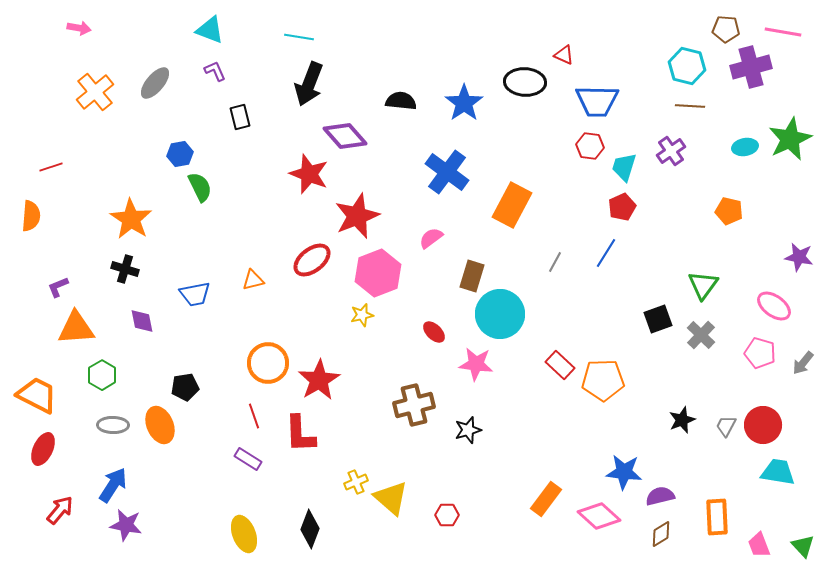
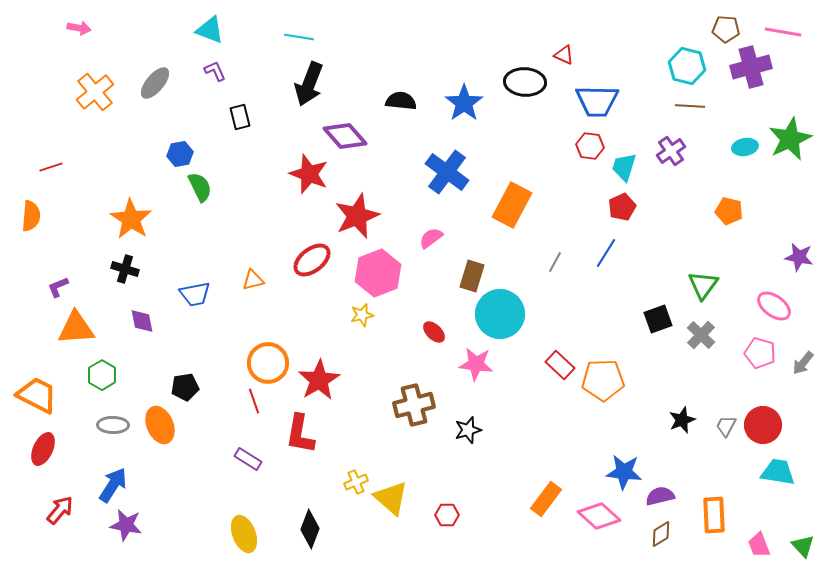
red line at (254, 416): moved 15 px up
red L-shape at (300, 434): rotated 12 degrees clockwise
orange rectangle at (717, 517): moved 3 px left, 2 px up
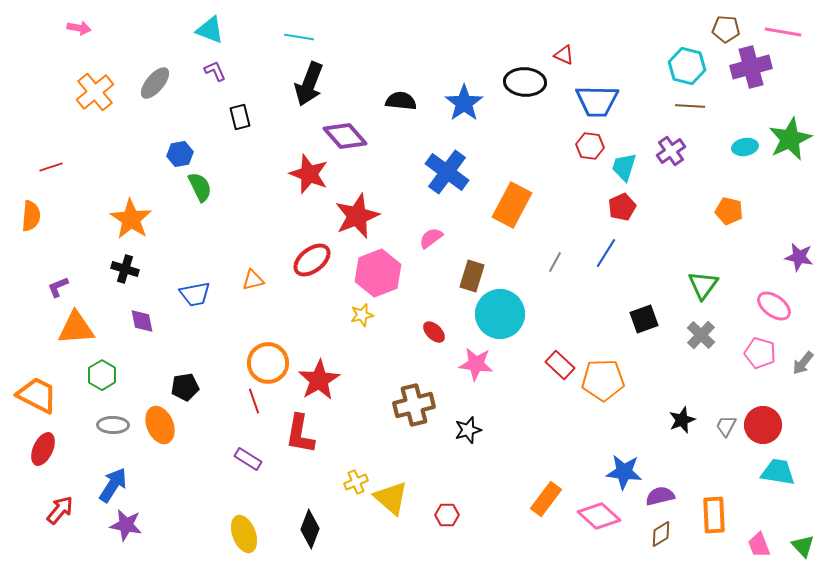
black square at (658, 319): moved 14 px left
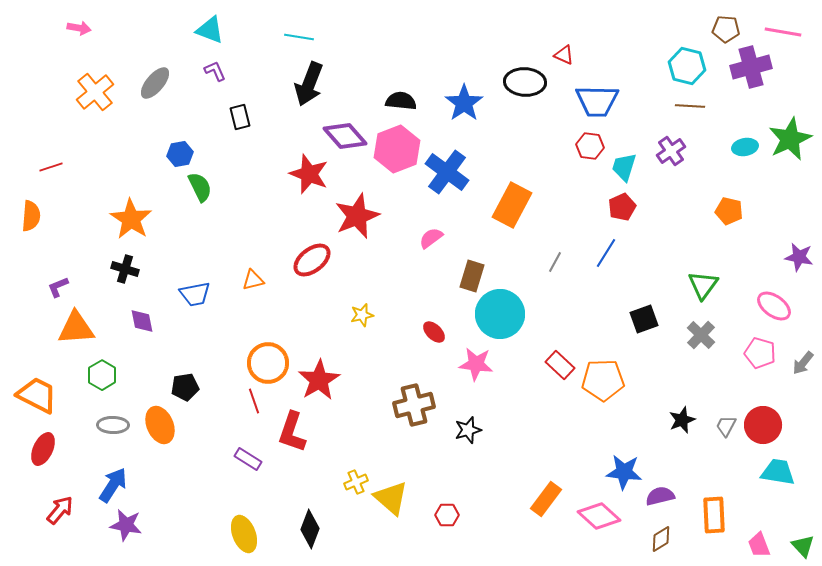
pink hexagon at (378, 273): moved 19 px right, 124 px up
red L-shape at (300, 434): moved 8 px left, 2 px up; rotated 9 degrees clockwise
brown diamond at (661, 534): moved 5 px down
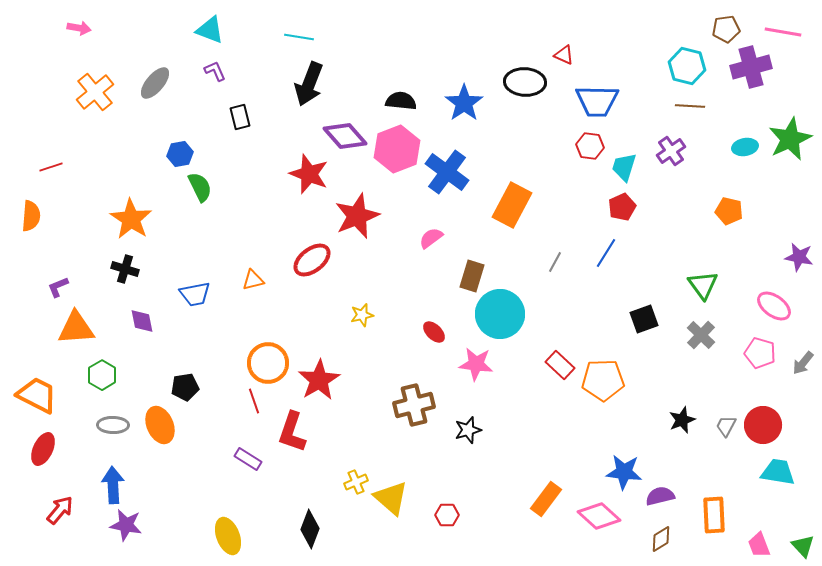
brown pentagon at (726, 29): rotated 12 degrees counterclockwise
green triangle at (703, 285): rotated 12 degrees counterclockwise
blue arrow at (113, 485): rotated 36 degrees counterclockwise
yellow ellipse at (244, 534): moved 16 px left, 2 px down
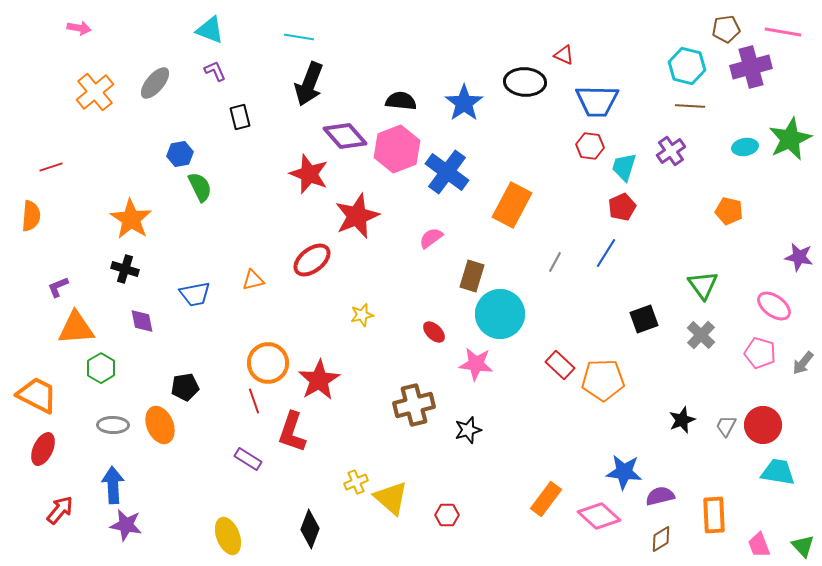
green hexagon at (102, 375): moved 1 px left, 7 px up
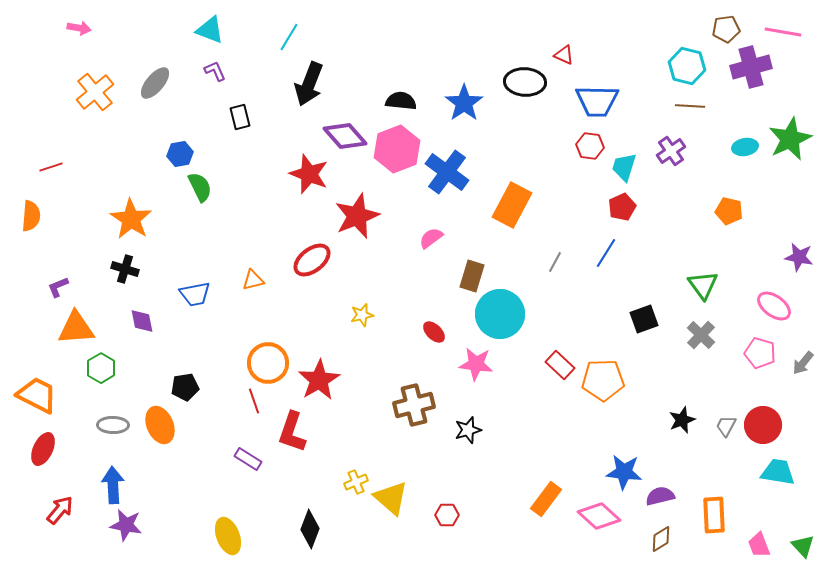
cyan line at (299, 37): moved 10 px left; rotated 68 degrees counterclockwise
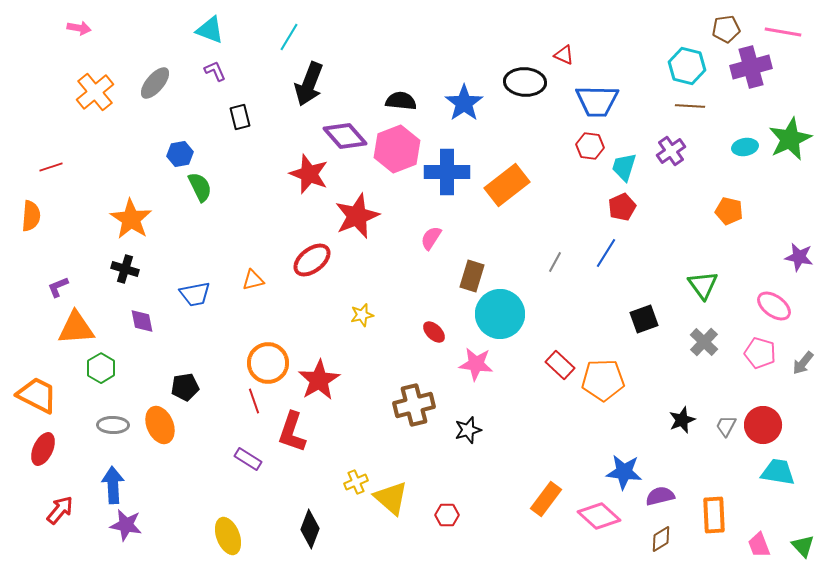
blue cross at (447, 172): rotated 36 degrees counterclockwise
orange rectangle at (512, 205): moved 5 px left, 20 px up; rotated 24 degrees clockwise
pink semicircle at (431, 238): rotated 20 degrees counterclockwise
gray cross at (701, 335): moved 3 px right, 7 px down
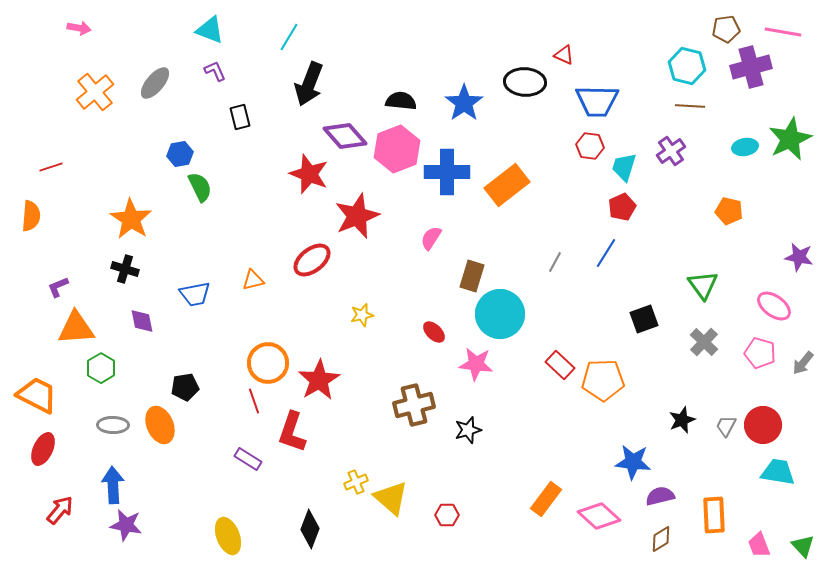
blue star at (624, 472): moved 9 px right, 10 px up
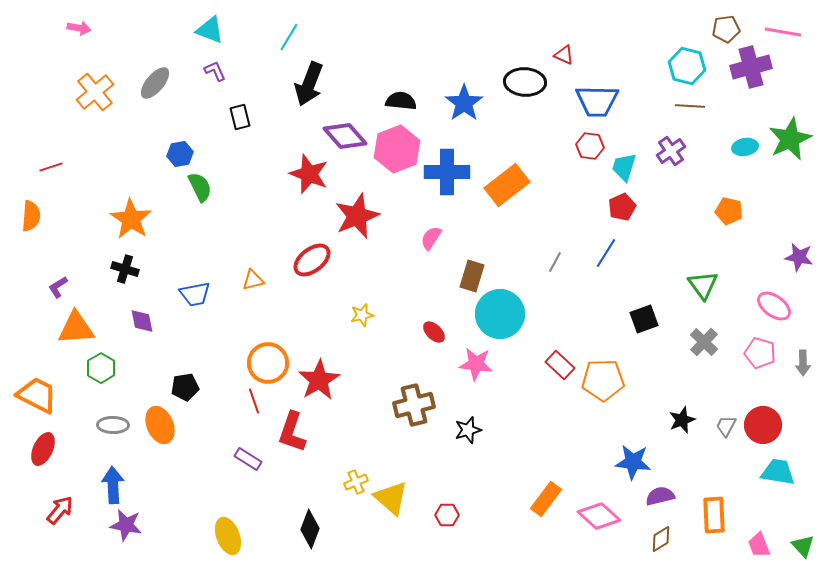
purple L-shape at (58, 287): rotated 10 degrees counterclockwise
gray arrow at (803, 363): rotated 40 degrees counterclockwise
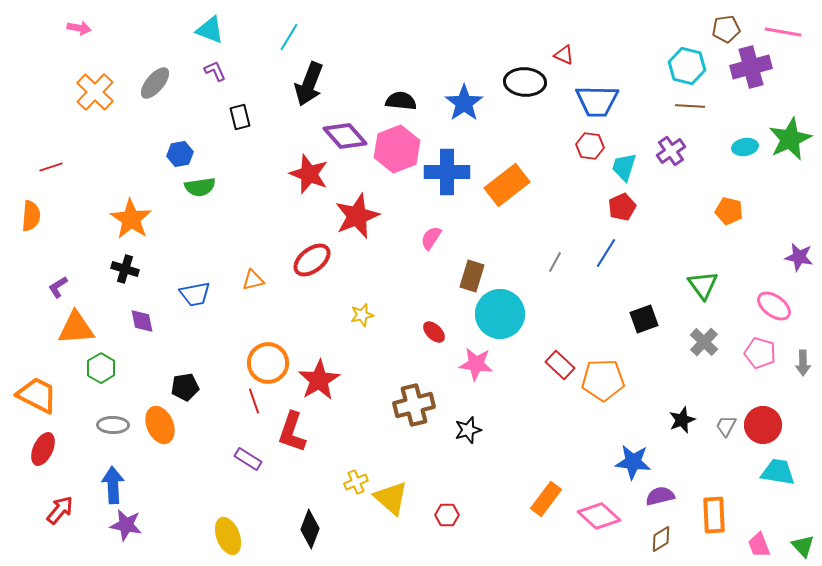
orange cross at (95, 92): rotated 6 degrees counterclockwise
green semicircle at (200, 187): rotated 108 degrees clockwise
